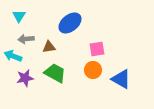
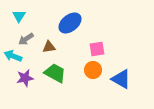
gray arrow: rotated 28 degrees counterclockwise
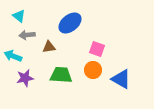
cyan triangle: rotated 24 degrees counterclockwise
gray arrow: moved 1 px right, 4 px up; rotated 28 degrees clockwise
pink square: rotated 28 degrees clockwise
green trapezoid: moved 6 px right, 2 px down; rotated 25 degrees counterclockwise
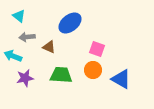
gray arrow: moved 2 px down
brown triangle: rotated 32 degrees clockwise
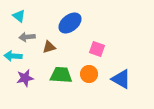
brown triangle: rotated 40 degrees counterclockwise
cyan arrow: rotated 18 degrees counterclockwise
orange circle: moved 4 px left, 4 px down
